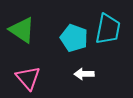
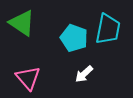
green triangle: moved 7 px up
white arrow: rotated 42 degrees counterclockwise
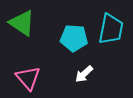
cyan trapezoid: moved 3 px right
cyan pentagon: rotated 16 degrees counterclockwise
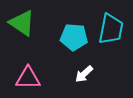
cyan pentagon: moved 1 px up
pink triangle: rotated 48 degrees counterclockwise
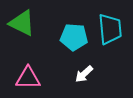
green triangle: rotated 8 degrees counterclockwise
cyan trapezoid: moved 1 px left; rotated 16 degrees counterclockwise
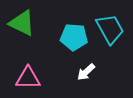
cyan trapezoid: rotated 24 degrees counterclockwise
white arrow: moved 2 px right, 2 px up
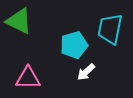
green triangle: moved 3 px left, 2 px up
cyan trapezoid: rotated 140 degrees counterclockwise
cyan pentagon: moved 8 px down; rotated 20 degrees counterclockwise
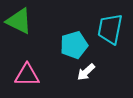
pink triangle: moved 1 px left, 3 px up
